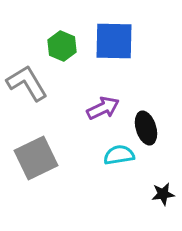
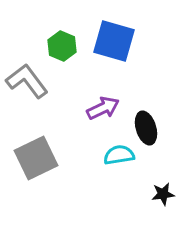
blue square: rotated 15 degrees clockwise
gray L-shape: moved 2 px up; rotated 6 degrees counterclockwise
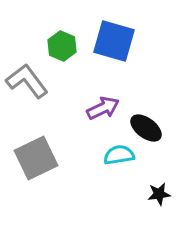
black ellipse: rotated 36 degrees counterclockwise
black star: moved 4 px left
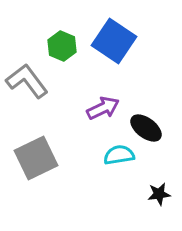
blue square: rotated 18 degrees clockwise
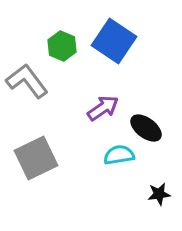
purple arrow: rotated 8 degrees counterclockwise
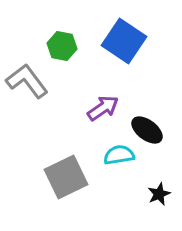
blue square: moved 10 px right
green hexagon: rotated 12 degrees counterclockwise
black ellipse: moved 1 px right, 2 px down
gray square: moved 30 px right, 19 px down
black star: rotated 15 degrees counterclockwise
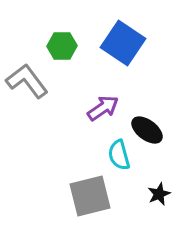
blue square: moved 1 px left, 2 px down
green hexagon: rotated 12 degrees counterclockwise
cyan semicircle: rotated 96 degrees counterclockwise
gray square: moved 24 px right, 19 px down; rotated 12 degrees clockwise
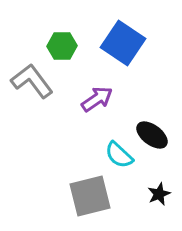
gray L-shape: moved 5 px right
purple arrow: moved 6 px left, 9 px up
black ellipse: moved 5 px right, 5 px down
cyan semicircle: rotated 32 degrees counterclockwise
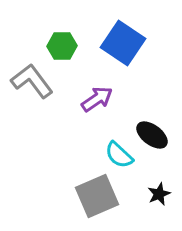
gray square: moved 7 px right; rotated 9 degrees counterclockwise
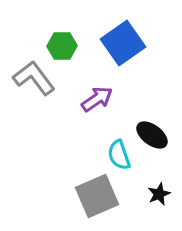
blue square: rotated 21 degrees clockwise
gray L-shape: moved 2 px right, 3 px up
cyan semicircle: rotated 28 degrees clockwise
